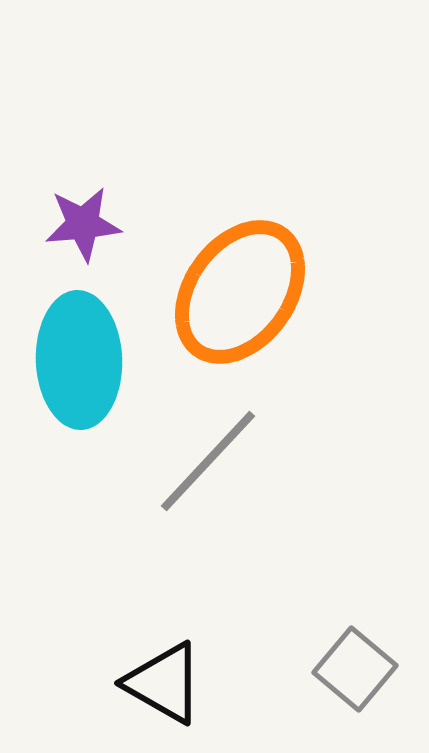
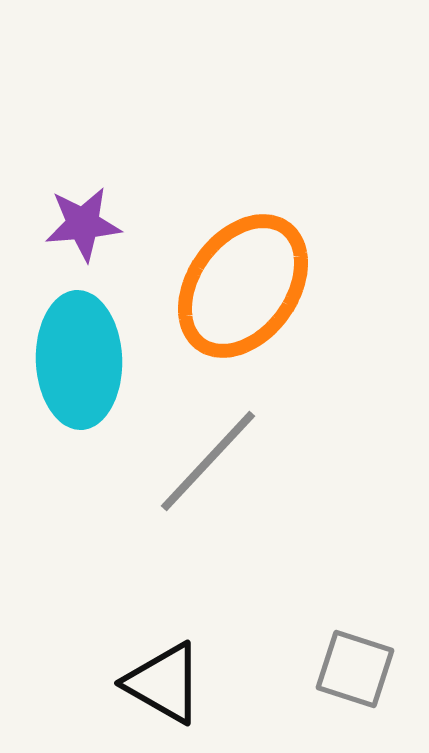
orange ellipse: moved 3 px right, 6 px up
gray square: rotated 22 degrees counterclockwise
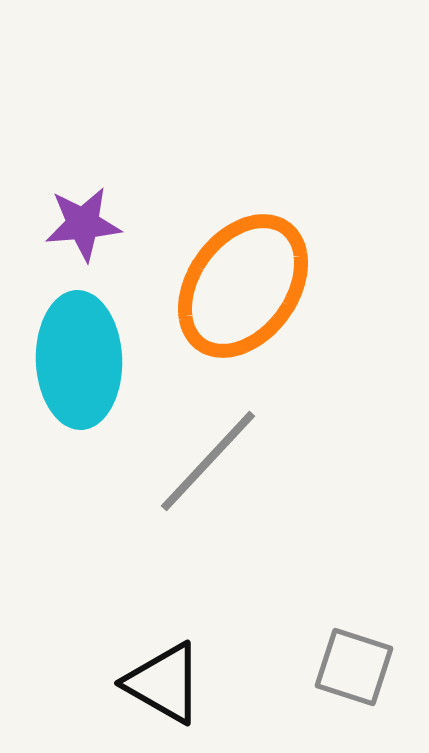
gray square: moved 1 px left, 2 px up
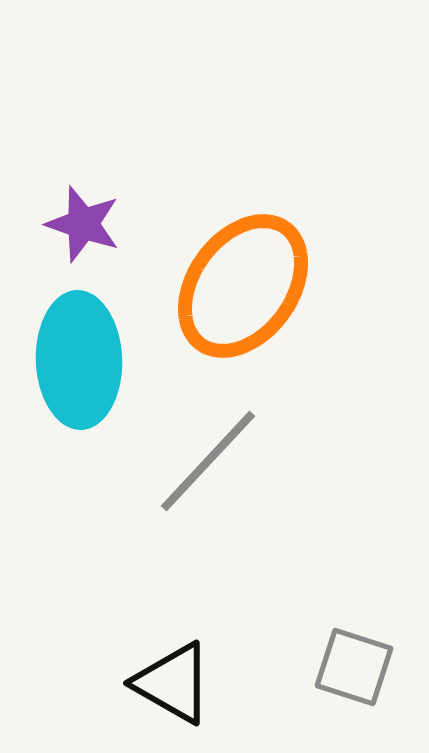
purple star: rotated 24 degrees clockwise
black triangle: moved 9 px right
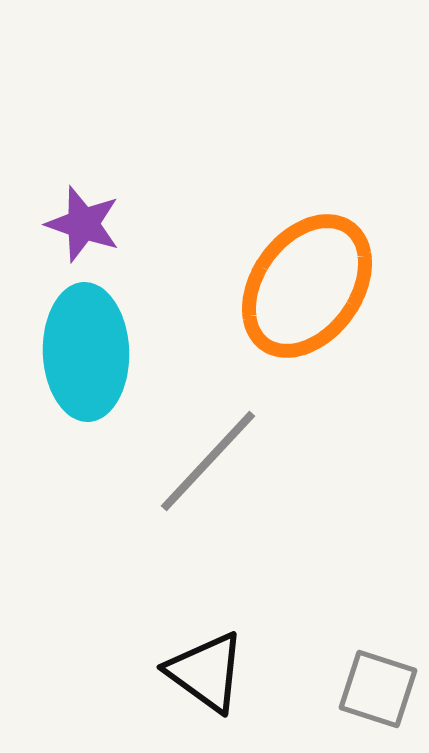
orange ellipse: moved 64 px right
cyan ellipse: moved 7 px right, 8 px up
gray square: moved 24 px right, 22 px down
black triangle: moved 33 px right, 11 px up; rotated 6 degrees clockwise
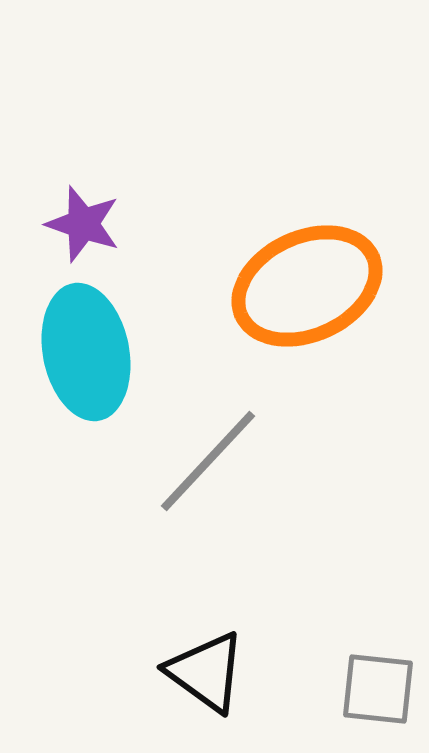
orange ellipse: rotated 29 degrees clockwise
cyan ellipse: rotated 9 degrees counterclockwise
gray square: rotated 12 degrees counterclockwise
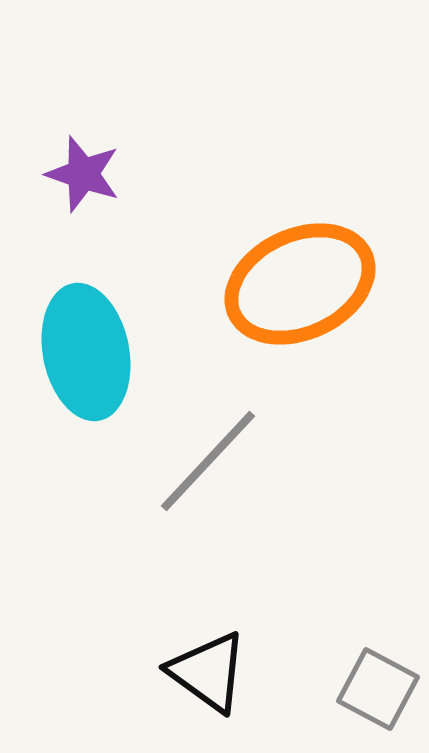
purple star: moved 50 px up
orange ellipse: moved 7 px left, 2 px up
black triangle: moved 2 px right
gray square: rotated 22 degrees clockwise
